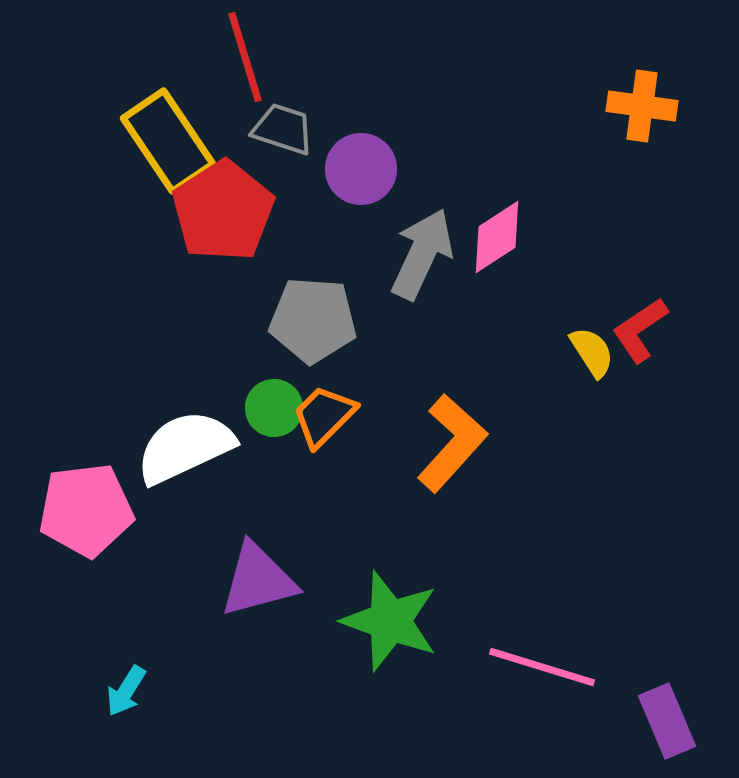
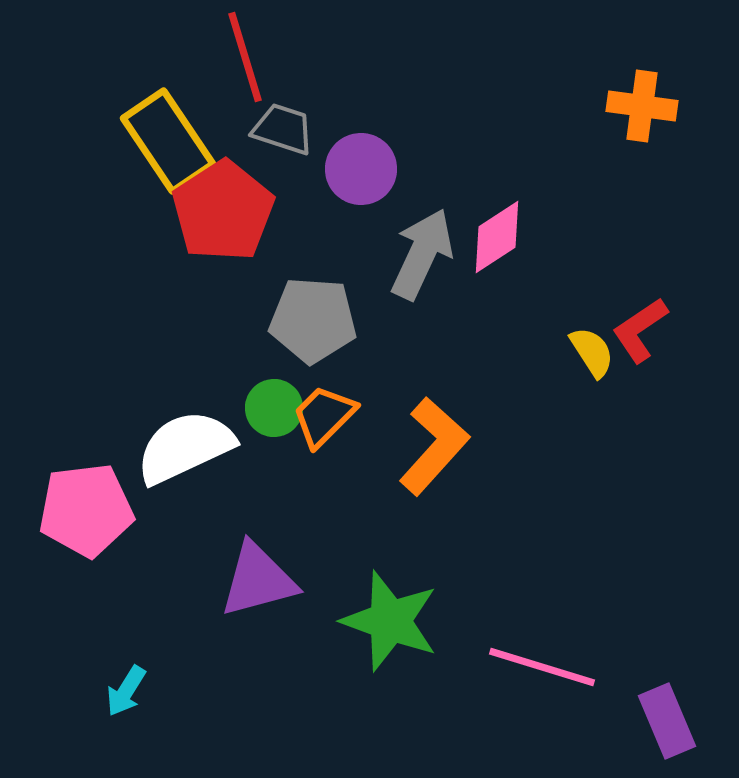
orange L-shape: moved 18 px left, 3 px down
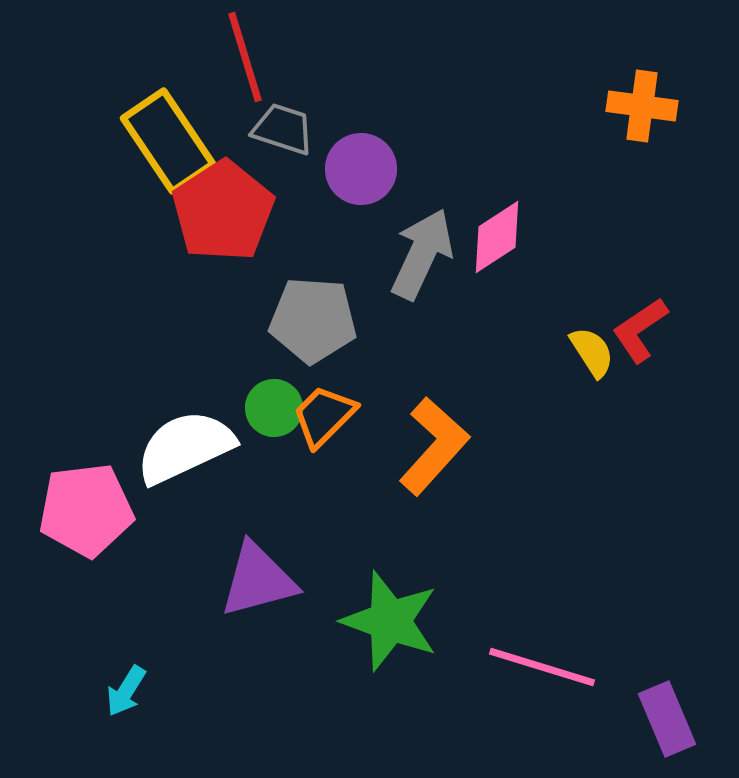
purple rectangle: moved 2 px up
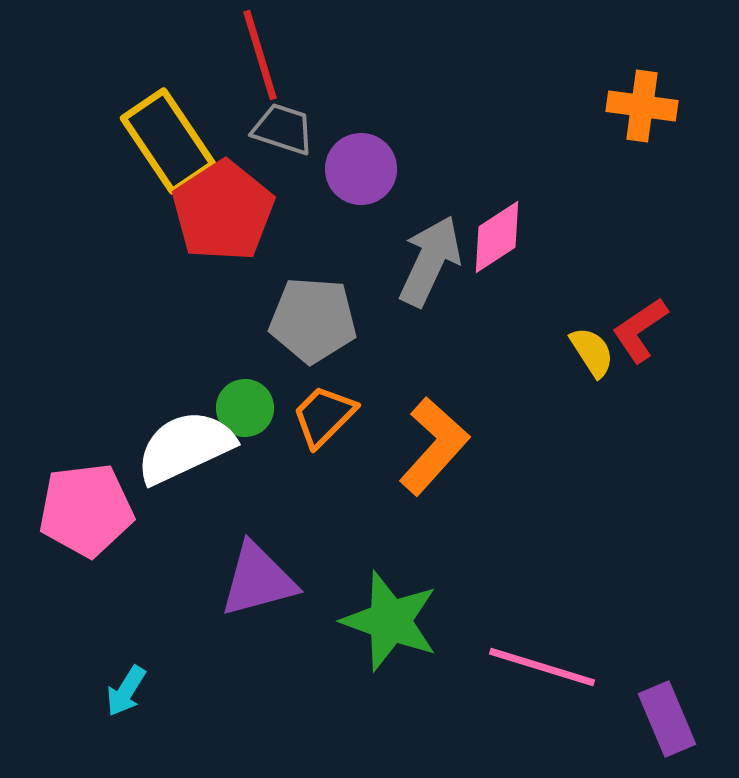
red line: moved 15 px right, 2 px up
gray arrow: moved 8 px right, 7 px down
green circle: moved 29 px left
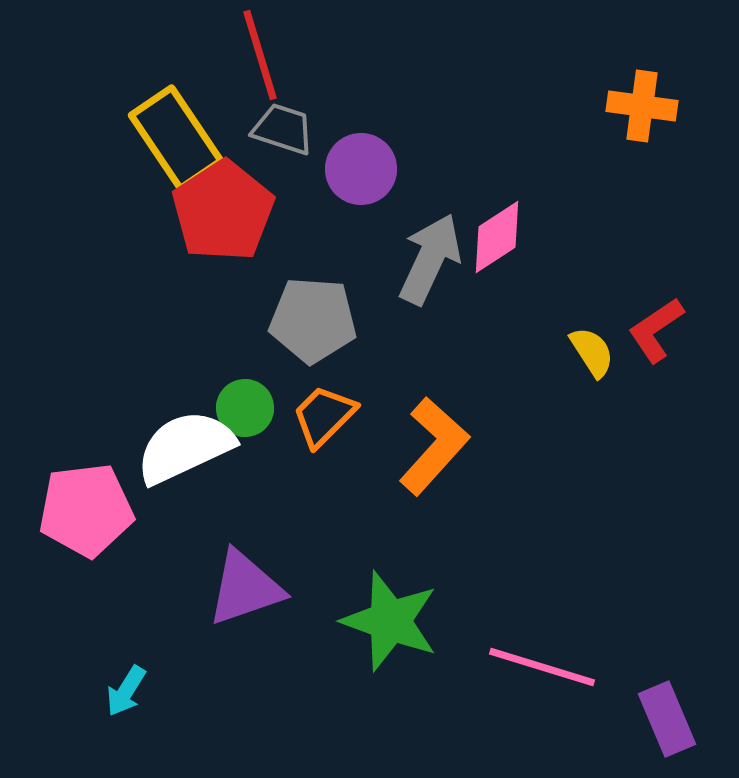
yellow rectangle: moved 8 px right, 3 px up
gray arrow: moved 2 px up
red L-shape: moved 16 px right
purple triangle: moved 13 px left, 8 px down; rotated 4 degrees counterclockwise
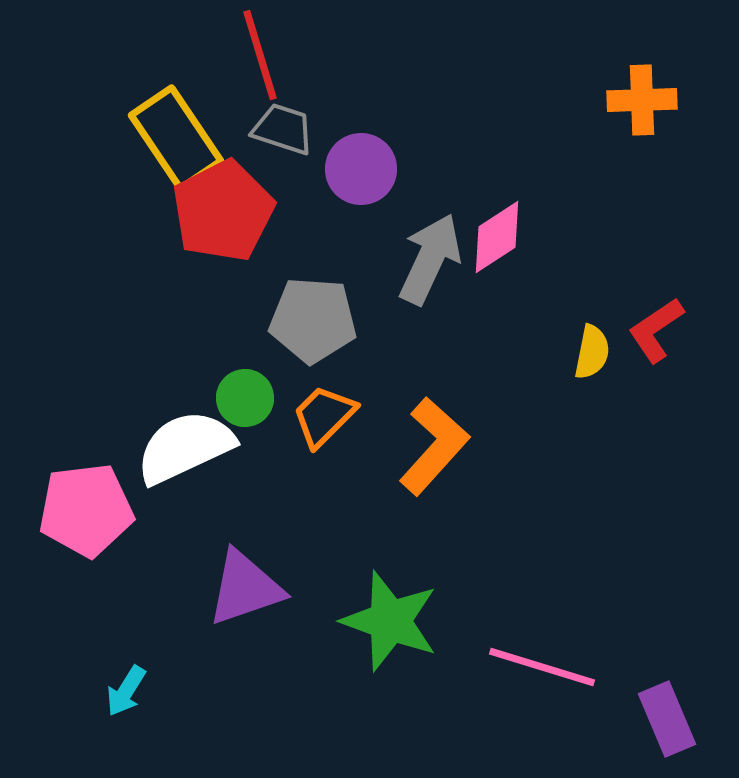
orange cross: moved 6 px up; rotated 10 degrees counterclockwise
red pentagon: rotated 6 degrees clockwise
yellow semicircle: rotated 44 degrees clockwise
green circle: moved 10 px up
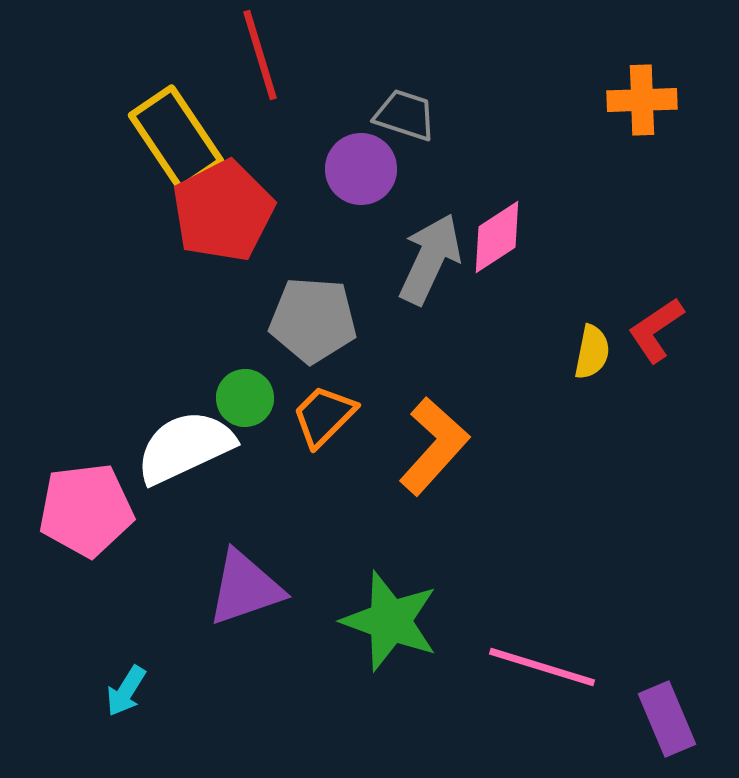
gray trapezoid: moved 122 px right, 14 px up
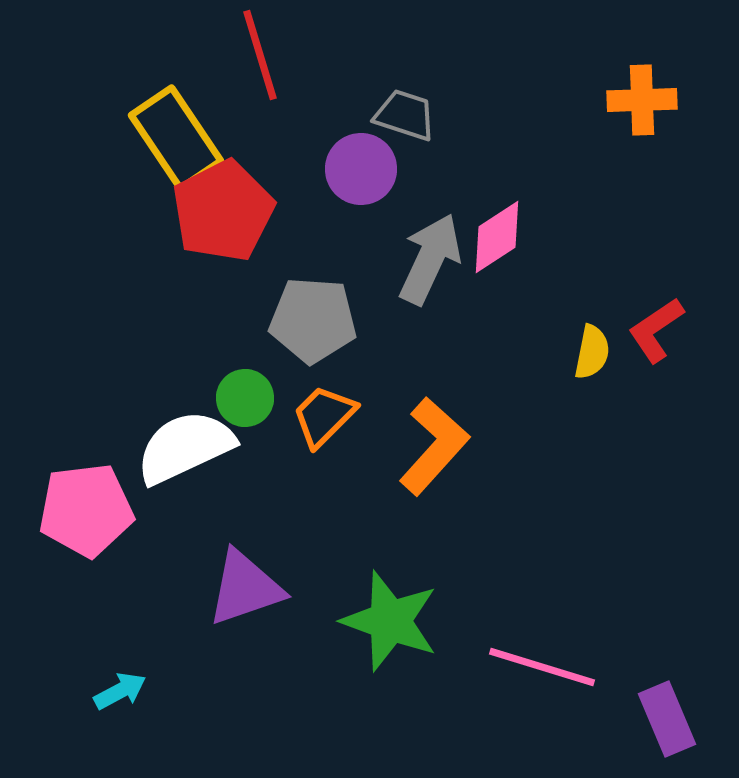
cyan arrow: moved 6 px left; rotated 150 degrees counterclockwise
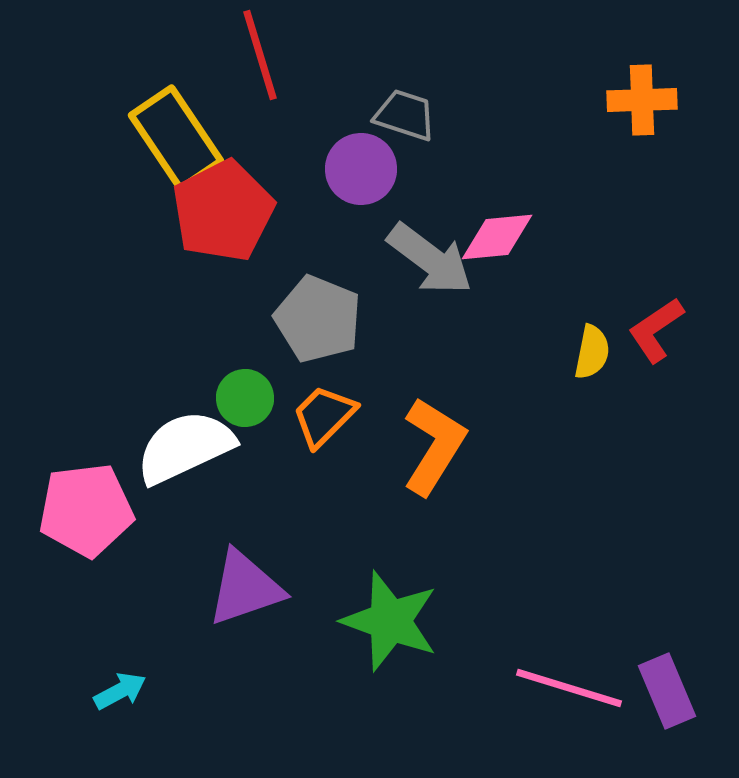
pink diamond: rotated 28 degrees clockwise
gray arrow: rotated 102 degrees clockwise
gray pentagon: moved 5 px right, 1 px up; rotated 18 degrees clockwise
orange L-shape: rotated 10 degrees counterclockwise
pink line: moved 27 px right, 21 px down
purple rectangle: moved 28 px up
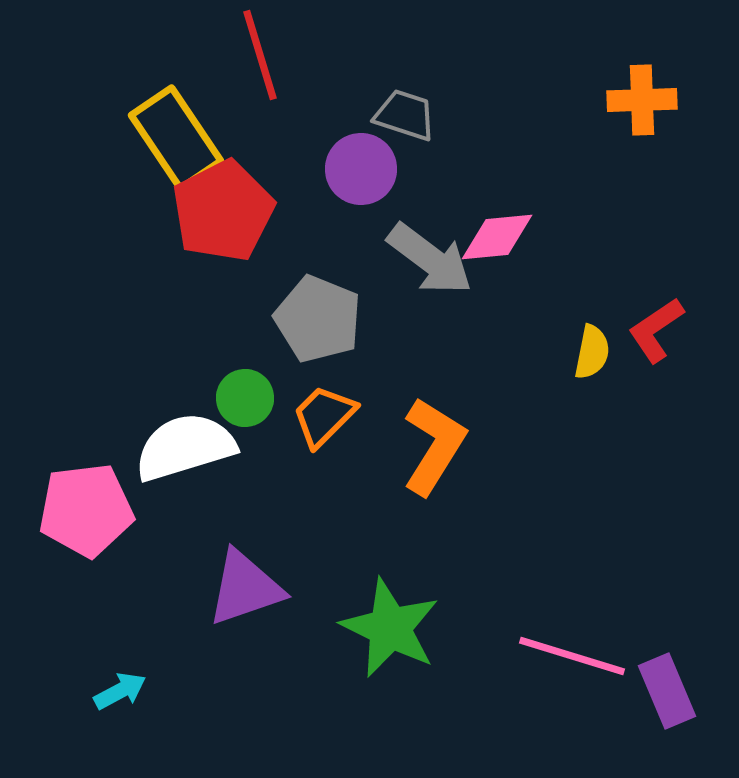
white semicircle: rotated 8 degrees clockwise
green star: moved 7 px down; rotated 6 degrees clockwise
pink line: moved 3 px right, 32 px up
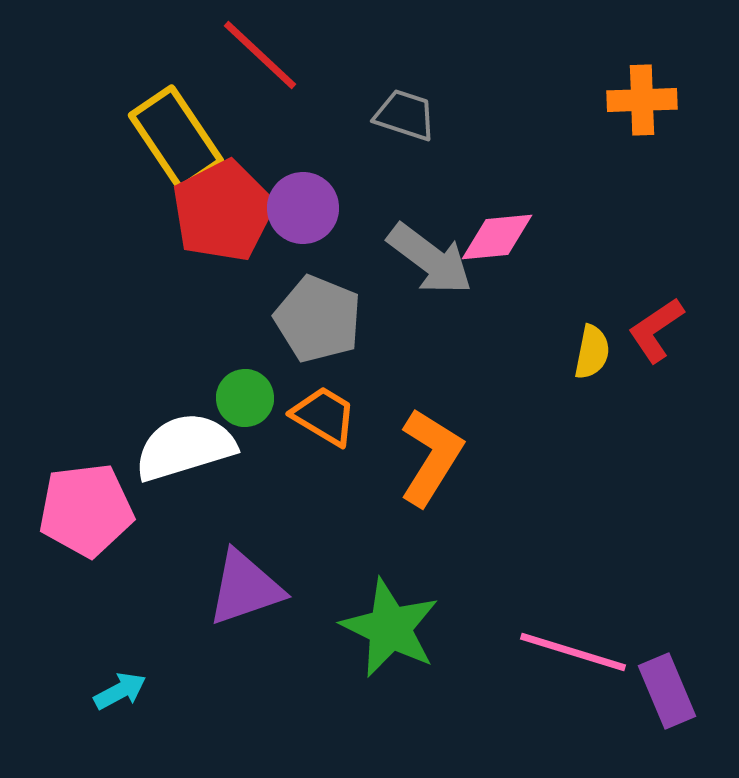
red line: rotated 30 degrees counterclockwise
purple circle: moved 58 px left, 39 px down
orange trapezoid: rotated 76 degrees clockwise
orange L-shape: moved 3 px left, 11 px down
pink line: moved 1 px right, 4 px up
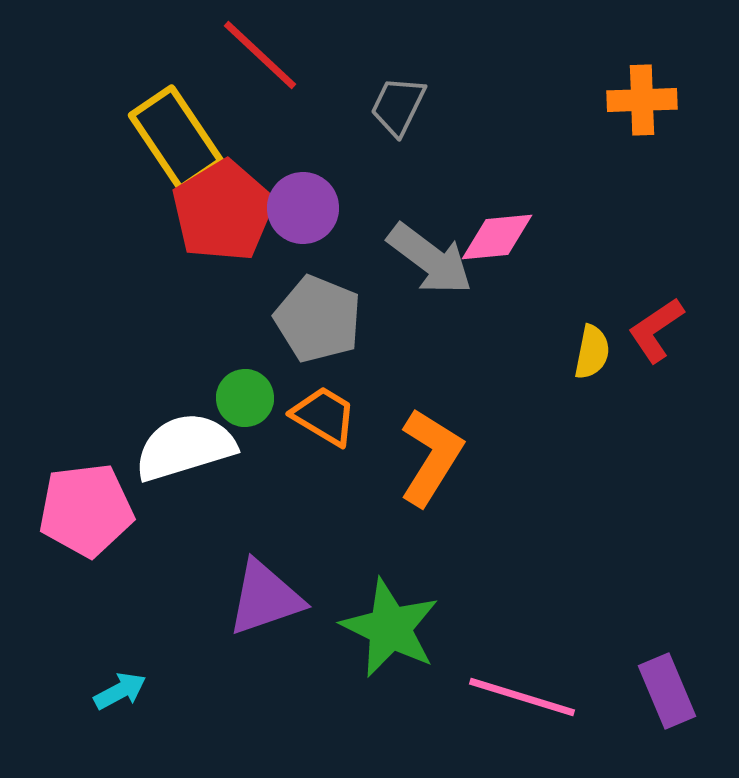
gray trapezoid: moved 7 px left, 9 px up; rotated 82 degrees counterclockwise
red pentagon: rotated 4 degrees counterclockwise
purple triangle: moved 20 px right, 10 px down
pink line: moved 51 px left, 45 px down
